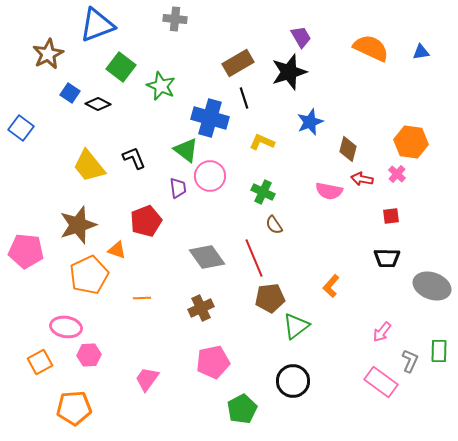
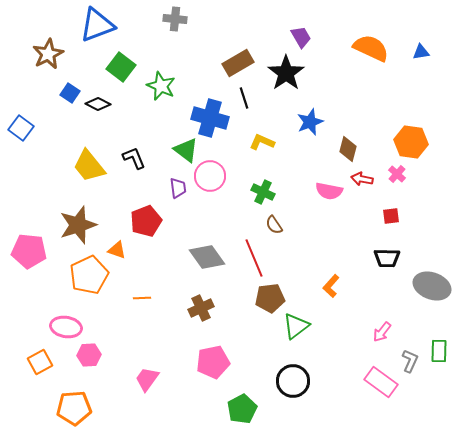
black star at (289, 72): moved 3 px left, 1 px down; rotated 18 degrees counterclockwise
pink pentagon at (26, 251): moved 3 px right
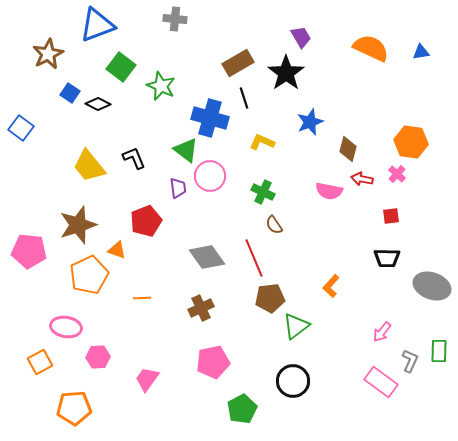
pink hexagon at (89, 355): moved 9 px right, 2 px down
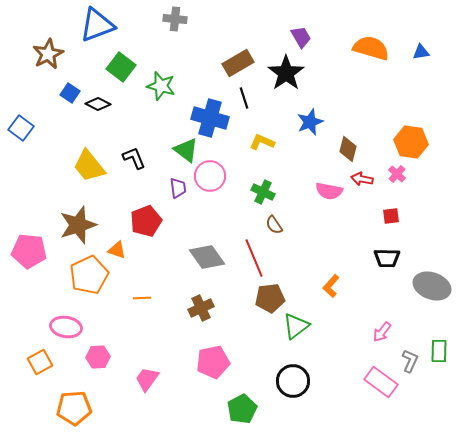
orange semicircle at (371, 48): rotated 9 degrees counterclockwise
green star at (161, 86): rotated 8 degrees counterclockwise
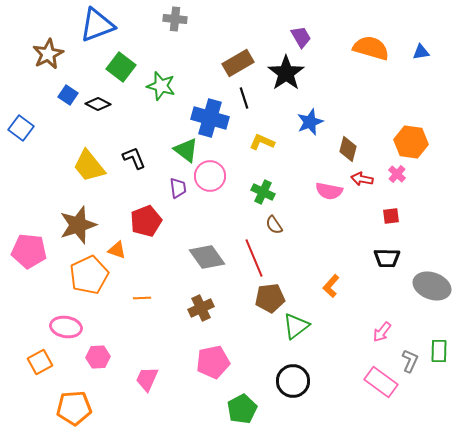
blue square at (70, 93): moved 2 px left, 2 px down
pink trapezoid at (147, 379): rotated 12 degrees counterclockwise
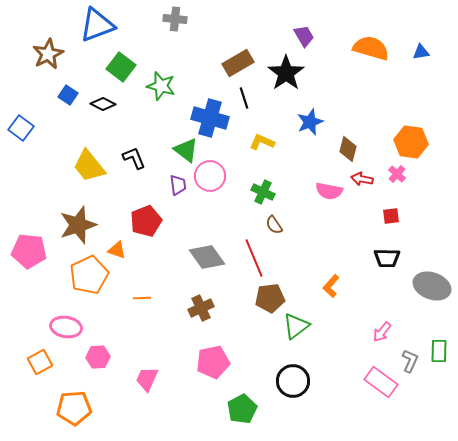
purple trapezoid at (301, 37): moved 3 px right, 1 px up
black diamond at (98, 104): moved 5 px right
purple trapezoid at (178, 188): moved 3 px up
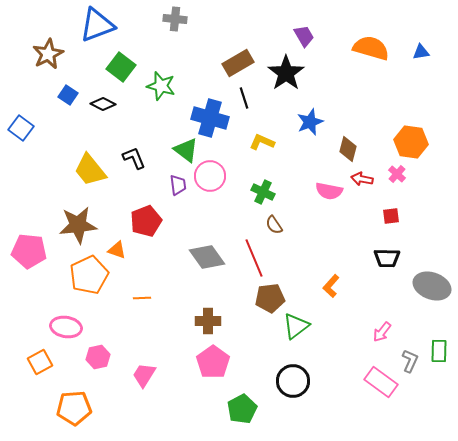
yellow trapezoid at (89, 166): moved 1 px right, 4 px down
brown star at (78, 225): rotated 12 degrees clockwise
brown cross at (201, 308): moved 7 px right, 13 px down; rotated 25 degrees clockwise
pink hexagon at (98, 357): rotated 10 degrees counterclockwise
pink pentagon at (213, 362): rotated 24 degrees counterclockwise
pink trapezoid at (147, 379): moved 3 px left, 4 px up; rotated 8 degrees clockwise
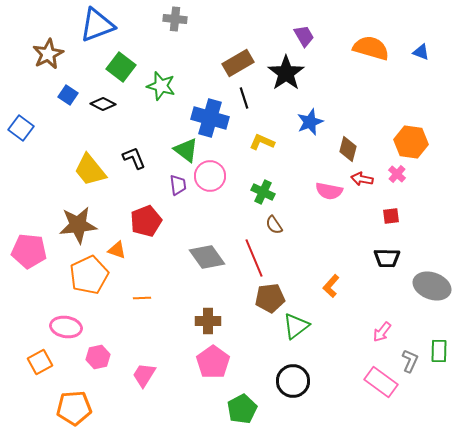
blue triangle at (421, 52): rotated 30 degrees clockwise
